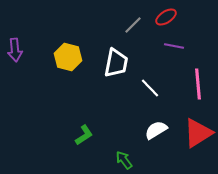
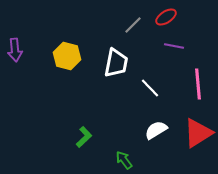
yellow hexagon: moved 1 px left, 1 px up
green L-shape: moved 2 px down; rotated 10 degrees counterclockwise
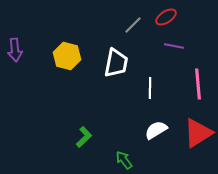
white line: rotated 45 degrees clockwise
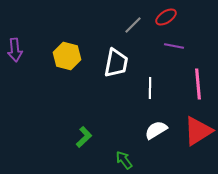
red triangle: moved 2 px up
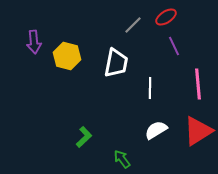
purple line: rotated 54 degrees clockwise
purple arrow: moved 19 px right, 8 px up
green arrow: moved 2 px left, 1 px up
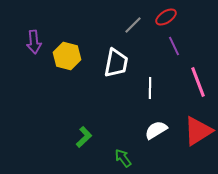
pink line: moved 2 px up; rotated 16 degrees counterclockwise
green arrow: moved 1 px right, 1 px up
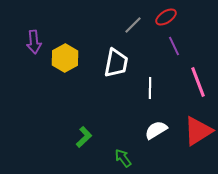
yellow hexagon: moved 2 px left, 2 px down; rotated 16 degrees clockwise
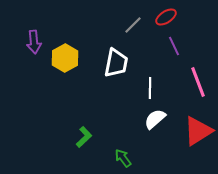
white semicircle: moved 1 px left, 11 px up; rotated 10 degrees counterclockwise
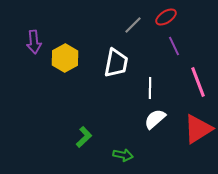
red triangle: moved 2 px up
green arrow: moved 3 px up; rotated 138 degrees clockwise
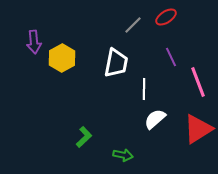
purple line: moved 3 px left, 11 px down
yellow hexagon: moved 3 px left
white line: moved 6 px left, 1 px down
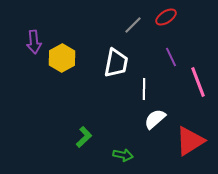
red triangle: moved 8 px left, 12 px down
